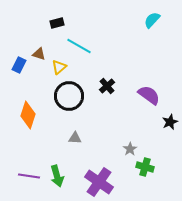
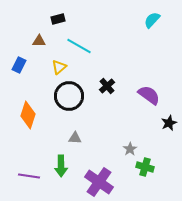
black rectangle: moved 1 px right, 4 px up
brown triangle: moved 13 px up; rotated 16 degrees counterclockwise
black star: moved 1 px left, 1 px down
green arrow: moved 4 px right, 10 px up; rotated 15 degrees clockwise
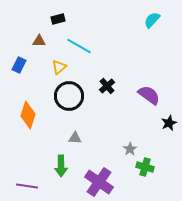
purple line: moved 2 px left, 10 px down
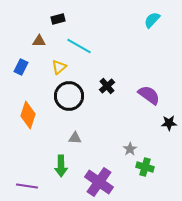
blue rectangle: moved 2 px right, 2 px down
black star: rotated 21 degrees clockwise
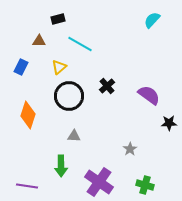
cyan line: moved 1 px right, 2 px up
gray triangle: moved 1 px left, 2 px up
green cross: moved 18 px down
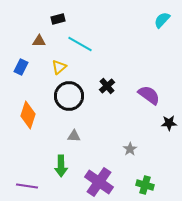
cyan semicircle: moved 10 px right
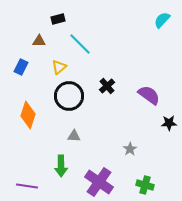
cyan line: rotated 15 degrees clockwise
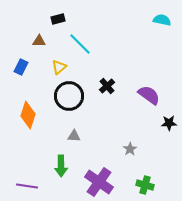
cyan semicircle: rotated 60 degrees clockwise
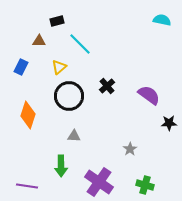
black rectangle: moved 1 px left, 2 px down
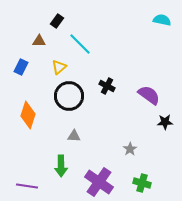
black rectangle: rotated 40 degrees counterclockwise
black cross: rotated 21 degrees counterclockwise
black star: moved 4 px left, 1 px up
green cross: moved 3 px left, 2 px up
